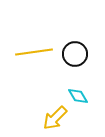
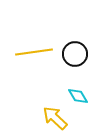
yellow arrow: rotated 88 degrees clockwise
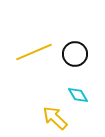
yellow line: rotated 15 degrees counterclockwise
cyan diamond: moved 1 px up
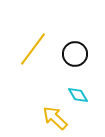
yellow line: moved 1 px left, 3 px up; rotated 30 degrees counterclockwise
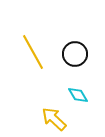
yellow line: moved 3 px down; rotated 66 degrees counterclockwise
yellow arrow: moved 1 px left, 1 px down
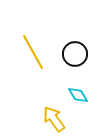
yellow arrow: rotated 12 degrees clockwise
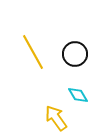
yellow arrow: moved 2 px right, 1 px up
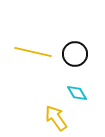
yellow line: rotated 48 degrees counterclockwise
cyan diamond: moved 1 px left, 2 px up
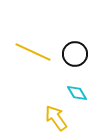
yellow line: rotated 12 degrees clockwise
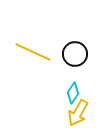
cyan diamond: moved 4 px left; rotated 65 degrees clockwise
yellow arrow: moved 22 px right, 5 px up; rotated 116 degrees counterclockwise
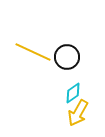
black circle: moved 8 px left, 3 px down
cyan diamond: rotated 20 degrees clockwise
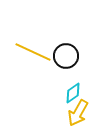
black circle: moved 1 px left, 1 px up
